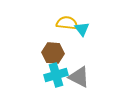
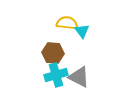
cyan triangle: moved 2 px down
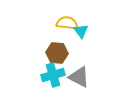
cyan triangle: moved 1 px left
brown hexagon: moved 4 px right
cyan cross: moved 3 px left
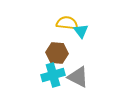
gray triangle: moved 1 px left
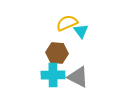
yellow semicircle: rotated 30 degrees counterclockwise
cyan cross: rotated 15 degrees clockwise
